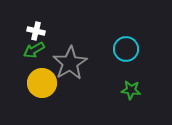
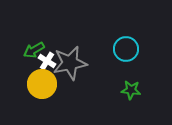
white cross: moved 11 px right, 30 px down; rotated 18 degrees clockwise
gray star: rotated 20 degrees clockwise
yellow circle: moved 1 px down
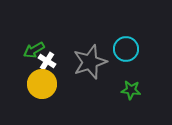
gray star: moved 20 px right, 1 px up; rotated 8 degrees counterclockwise
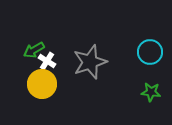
cyan circle: moved 24 px right, 3 px down
green star: moved 20 px right, 2 px down
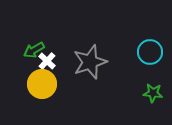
white cross: rotated 12 degrees clockwise
green star: moved 2 px right, 1 px down
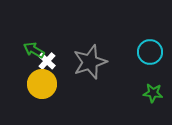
green arrow: rotated 60 degrees clockwise
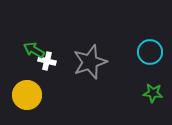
white cross: rotated 30 degrees counterclockwise
yellow circle: moved 15 px left, 11 px down
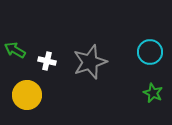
green arrow: moved 19 px left
green star: rotated 18 degrees clockwise
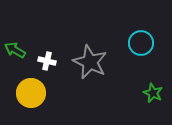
cyan circle: moved 9 px left, 9 px up
gray star: rotated 28 degrees counterclockwise
yellow circle: moved 4 px right, 2 px up
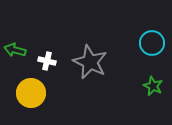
cyan circle: moved 11 px right
green arrow: rotated 15 degrees counterclockwise
green star: moved 7 px up
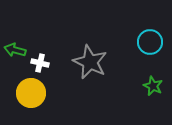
cyan circle: moved 2 px left, 1 px up
white cross: moved 7 px left, 2 px down
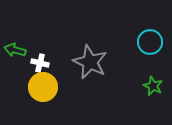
yellow circle: moved 12 px right, 6 px up
